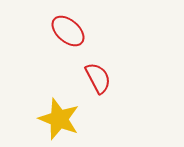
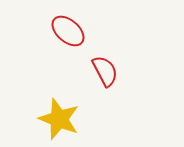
red semicircle: moved 7 px right, 7 px up
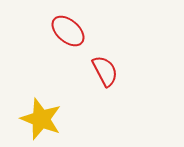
yellow star: moved 18 px left
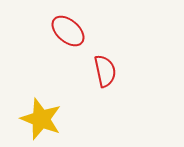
red semicircle: rotated 16 degrees clockwise
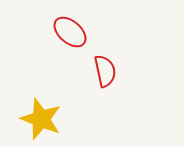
red ellipse: moved 2 px right, 1 px down
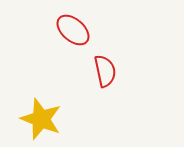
red ellipse: moved 3 px right, 2 px up
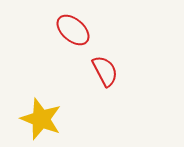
red semicircle: rotated 16 degrees counterclockwise
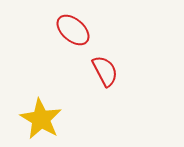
yellow star: rotated 9 degrees clockwise
